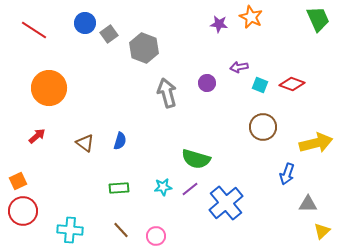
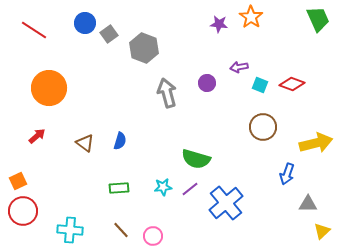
orange star: rotated 10 degrees clockwise
pink circle: moved 3 px left
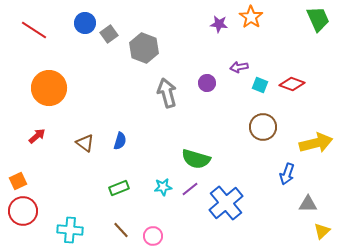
green rectangle: rotated 18 degrees counterclockwise
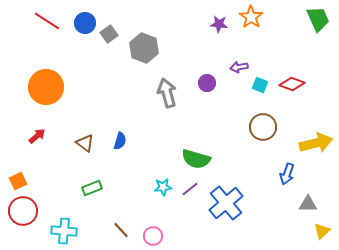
red line: moved 13 px right, 9 px up
orange circle: moved 3 px left, 1 px up
green rectangle: moved 27 px left
cyan cross: moved 6 px left, 1 px down
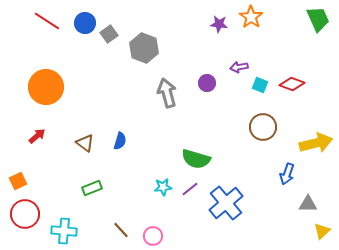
red circle: moved 2 px right, 3 px down
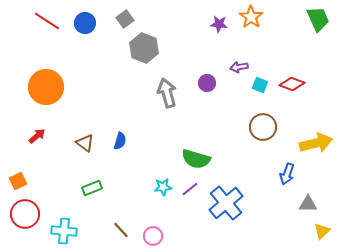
gray square: moved 16 px right, 15 px up
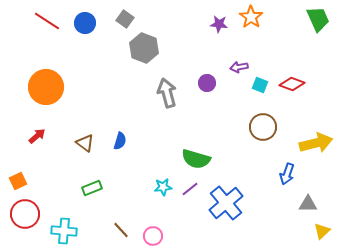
gray square: rotated 18 degrees counterclockwise
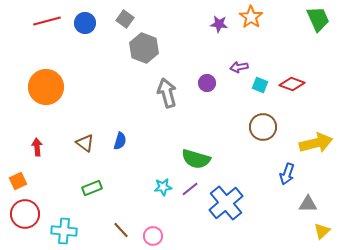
red line: rotated 48 degrees counterclockwise
red arrow: moved 11 px down; rotated 54 degrees counterclockwise
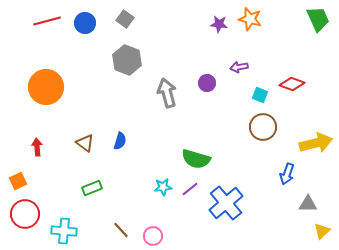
orange star: moved 1 px left, 2 px down; rotated 20 degrees counterclockwise
gray hexagon: moved 17 px left, 12 px down
cyan square: moved 10 px down
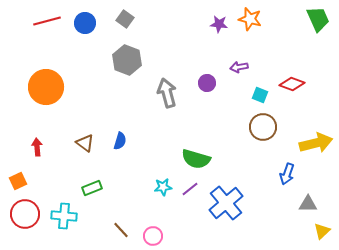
cyan cross: moved 15 px up
